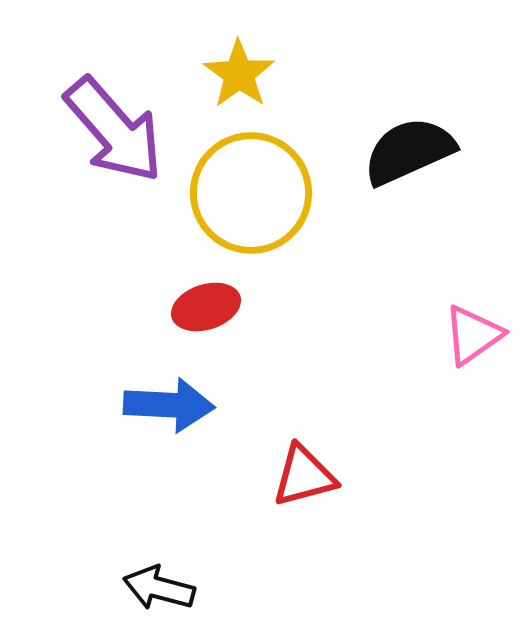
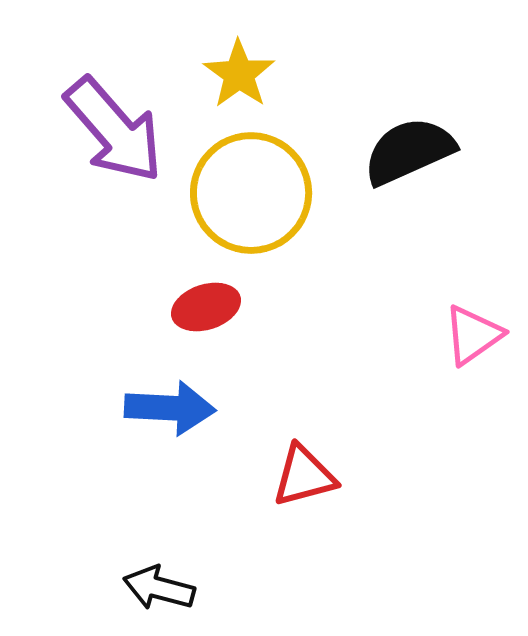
blue arrow: moved 1 px right, 3 px down
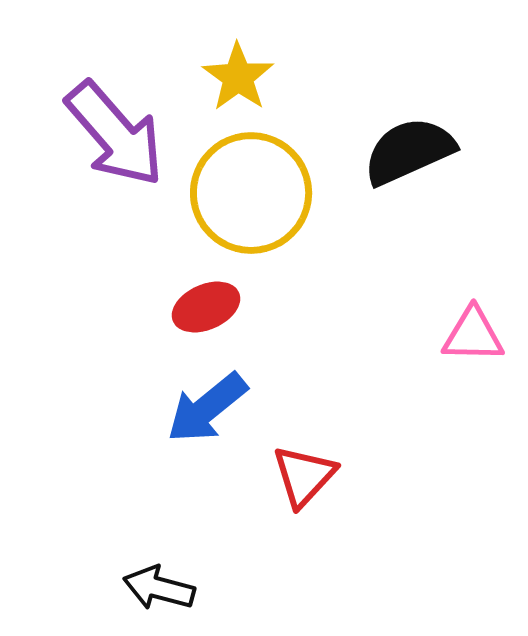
yellow star: moved 1 px left, 3 px down
purple arrow: moved 1 px right, 4 px down
red ellipse: rotated 6 degrees counterclockwise
pink triangle: rotated 36 degrees clockwise
blue arrow: moved 37 px right; rotated 138 degrees clockwise
red triangle: rotated 32 degrees counterclockwise
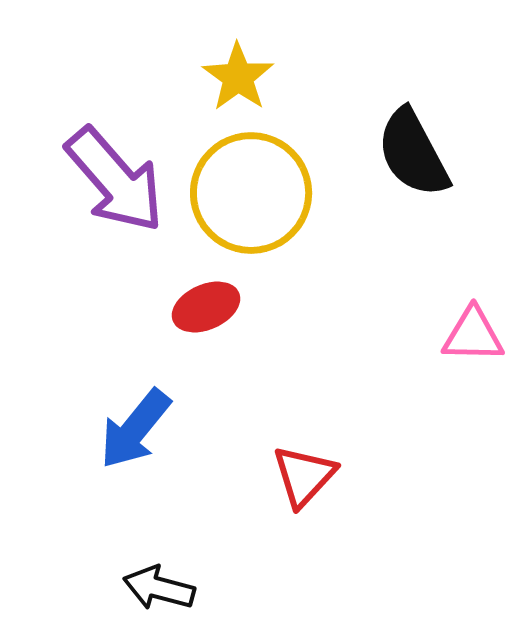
purple arrow: moved 46 px down
black semicircle: moved 4 px right, 2 px down; rotated 94 degrees counterclockwise
blue arrow: moved 72 px left, 21 px down; rotated 12 degrees counterclockwise
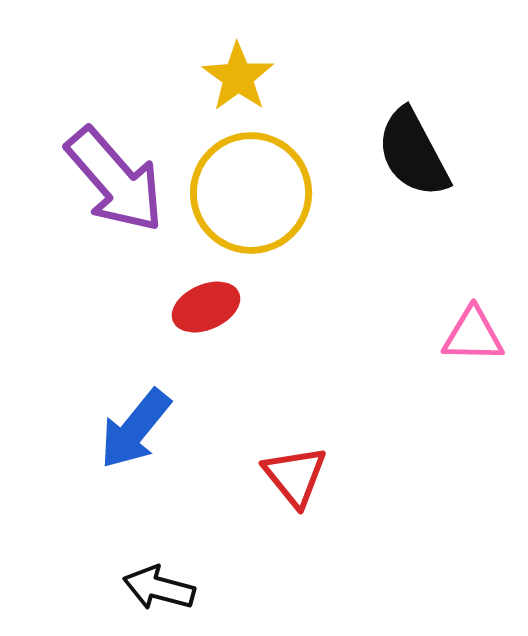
red triangle: moved 9 px left; rotated 22 degrees counterclockwise
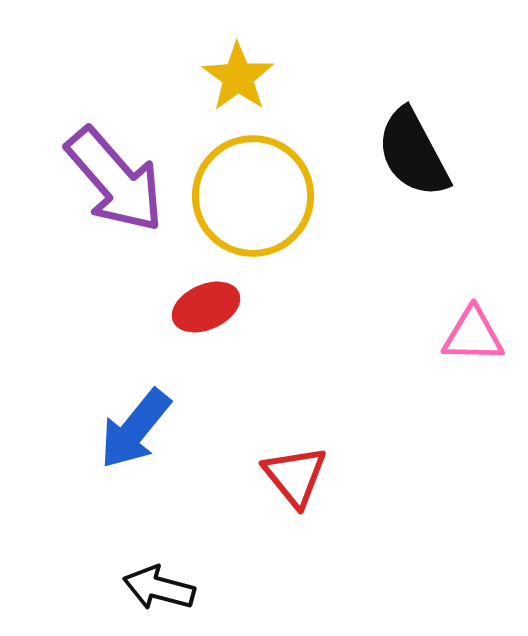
yellow circle: moved 2 px right, 3 px down
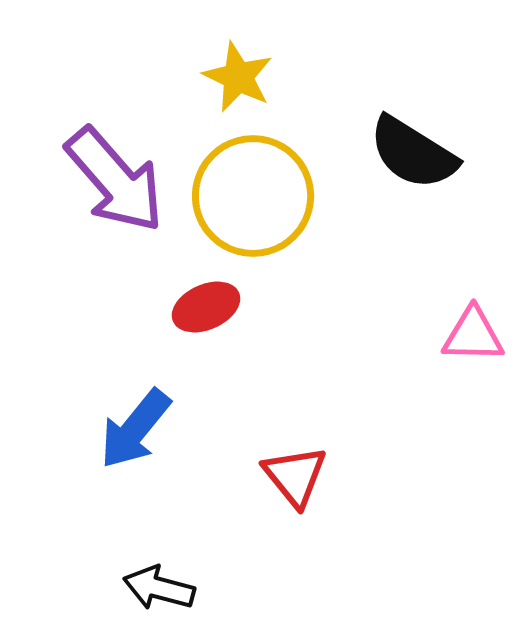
yellow star: rotated 10 degrees counterclockwise
black semicircle: rotated 30 degrees counterclockwise
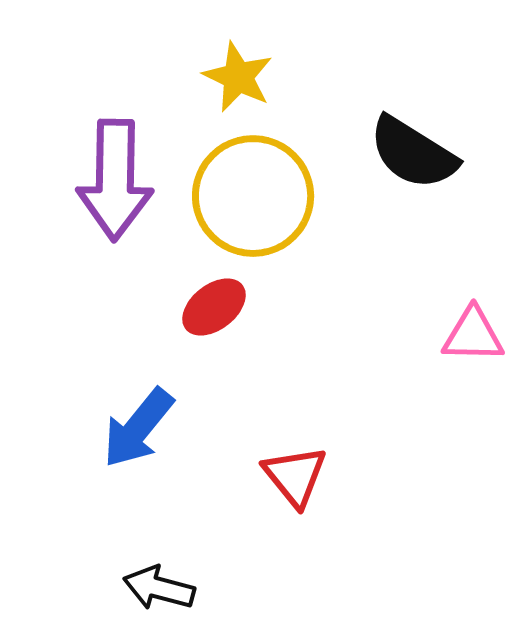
purple arrow: rotated 42 degrees clockwise
red ellipse: moved 8 px right; rotated 14 degrees counterclockwise
blue arrow: moved 3 px right, 1 px up
